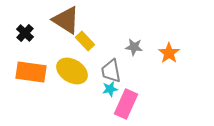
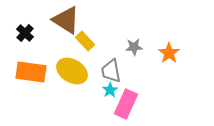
gray star: rotated 12 degrees counterclockwise
cyan star: moved 1 px down; rotated 21 degrees counterclockwise
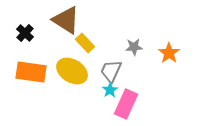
yellow rectangle: moved 2 px down
gray trapezoid: rotated 35 degrees clockwise
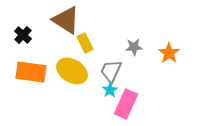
black cross: moved 2 px left, 2 px down
yellow rectangle: rotated 18 degrees clockwise
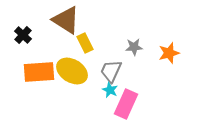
orange star: rotated 20 degrees clockwise
orange rectangle: moved 8 px right; rotated 12 degrees counterclockwise
cyan star: rotated 14 degrees counterclockwise
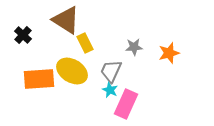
orange rectangle: moved 7 px down
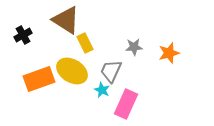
black cross: rotated 18 degrees clockwise
orange rectangle: rotated 16 degrees counterclockwise
cyan star: moved 8 px left
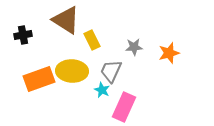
black cross: rotated 18 degrees clockwise
yellow rectangle: moved 7 px right, 3 px up
yellow ellipse: rotated 28 degrees counterclockwise
pink rectangle: moved 2 px left, 3 px down
